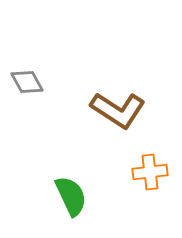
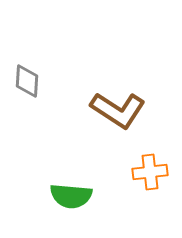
gray diamond: moved 1 px up; rotated 32 degrees clockwise
green semicircle: rotated 120 degrees clockwise
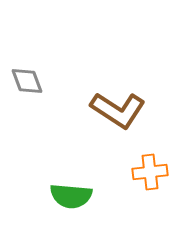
gray diamond: rotated 24 degrees counterclockwise
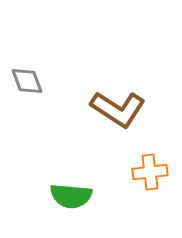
brown L-shape: moved 1 px up
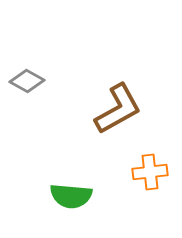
gray diamond: rotated 40 degrees counterclockwise
brown L-shape: rotated 62 degrees counterclockwise
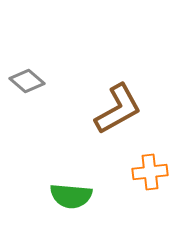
gray diamond: rotated 12 degrees clockwise
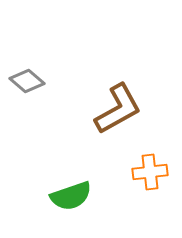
green semicircle: rotated 24 degrees counterclockwise
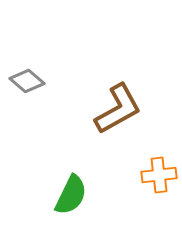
orange cross: moved 9 px right, 3 px down
green semicircle: moved 1 px up; rotated 45 degrees counterclockwise
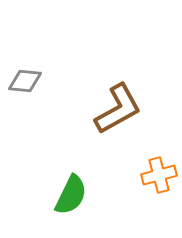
gray diamond: moved 2 px left; rotated 36 degrees counterclockwise
orange cross: rotated 8 degrees counterclockwise
